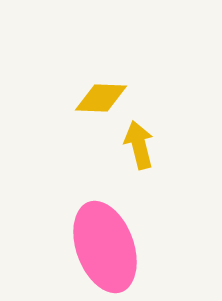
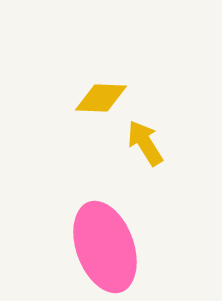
yellow arrow: moved 6 px right, 2 px up; rotated 18 degrees counterclockwise
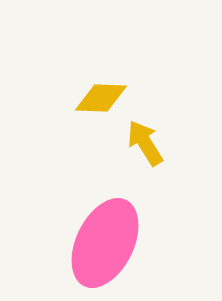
pink ellipse: moved 4 px up; rotated 46 degrees clockwise
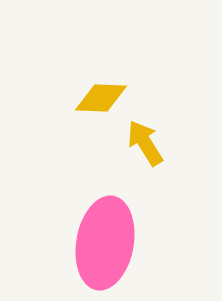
pink ellipse: rotated 16 degrees counterclockwise
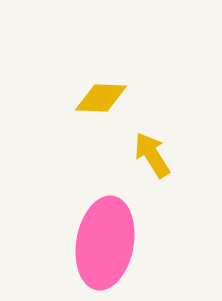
yellow arrow: moved 7 px right, 12 px down
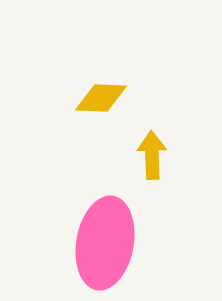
yellow arrow: rotated 30 degrees clockwise
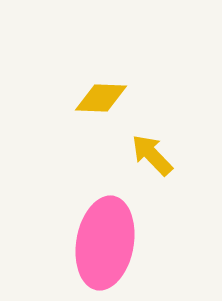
yellow arrow: rotated 42 degrees counterclockwise
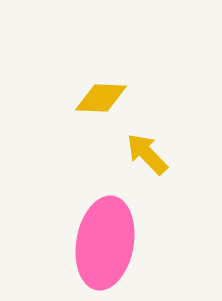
yellow arrow: moved 5 px left, 1 px up
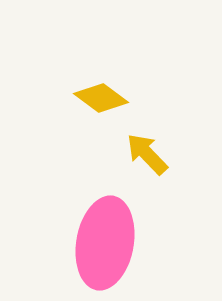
yellow diamond: rotated 34 degrees clockwise
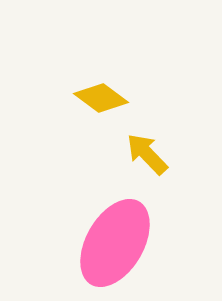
pink ellipse: moved 10 px right; rotated 20 degrees clockwise
